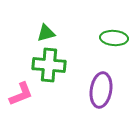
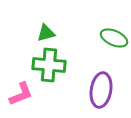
green ellipse: rotated 20 degrees clockwise
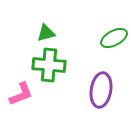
green ellipse: rotated 52 degrees counterclockwise
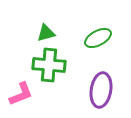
green ellipse: moved 16 px left
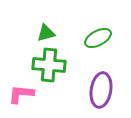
pink L-shape: rotated 152 degrees counterclockwise
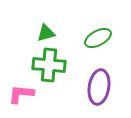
purple ellipse: moved 2 px left, 3 px up
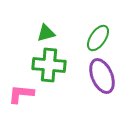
green ellipse: rotated 28 degrees counterclockwise
purple ellipse: moved 3 px right, 11 px up; rotated 32 degrees counterclockwise
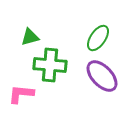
green triangle: moved 16 px left, 4 px down
green cross: moved 1 px right
purple ellipse: rotated 20 degrees counterclockwise
